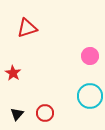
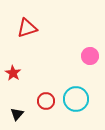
cyan circle: moved 14 px left, 3 px down
red circle: moved 1 px right, 12 px up
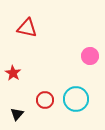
red triangle: rotated 30 degrees clockwise
red circle: moved 1 px left, 1 px up
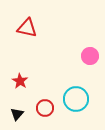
red star: moved 7 px right, 8 px down
red circle: moved 8 px down
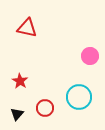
cyan circle: moved 3 px right, 2 px up
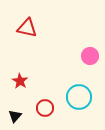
black triangle: moved 2 px left, 2 px down
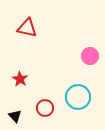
red star: moved 2 px up
cyan circle: moved 1 px left
black triangle: rotated 24 degrees counterclockwise
